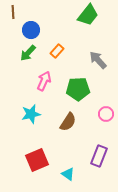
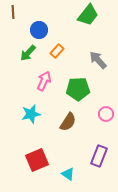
blue circle: moved 8 px right
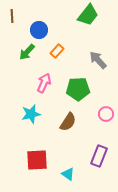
brown line: moved 1 px left, 4 px down
green arrow: moved 1 px left, 1 px up
pink arrow: moved 2 px down
red square: rotated 20 degrees clockwise
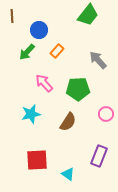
pink arrow: rotated 66 degrees counterclockwise
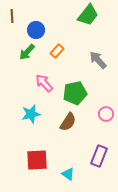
blue circle: moved 3 px left
green pentagon: moved 3 px left, 4 px down; rotated 10 degrees counterclockwise
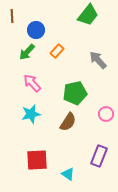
pink arrow: moved 12 px left
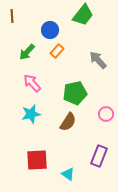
green trapezoid: moved 5 px left
blue circle: moved 14 px right
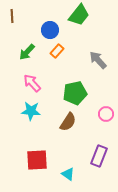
green trapezoid: moved 4 px left
cyan star: moved 3 px up; rotated 18 degrees clockwise
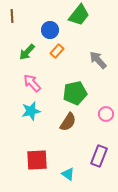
cyan star: rotated 18 degrees counterclockwise
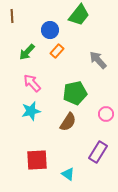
purple rectangle: moved 1 px left, 4 px up; rotated 10 degrees clockwise
